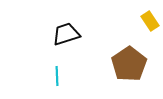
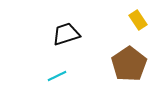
yellow rectangle: moved 12 px left, 1 px up
cyan line: rotated 66 degrees clockwise
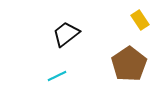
yellow rectangle: moved 2 px right
black trapezoid: rotated 20 degrees counterclockwise
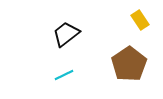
cyan line: moved 7 px right, 1 px up
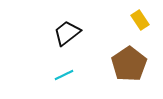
black trapezoid: moved 1 px right, 1 px up
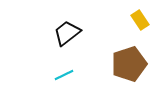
brown pentagon: rotated 16 degrees clockwise
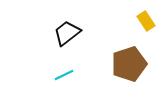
yellow rectangle: moved 6 px right, 1 px down
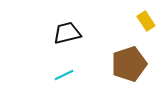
black trapezoid: rotated 24 degrees clockwise
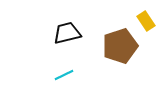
brown pentagon: moved 9 px left, 18 px up
